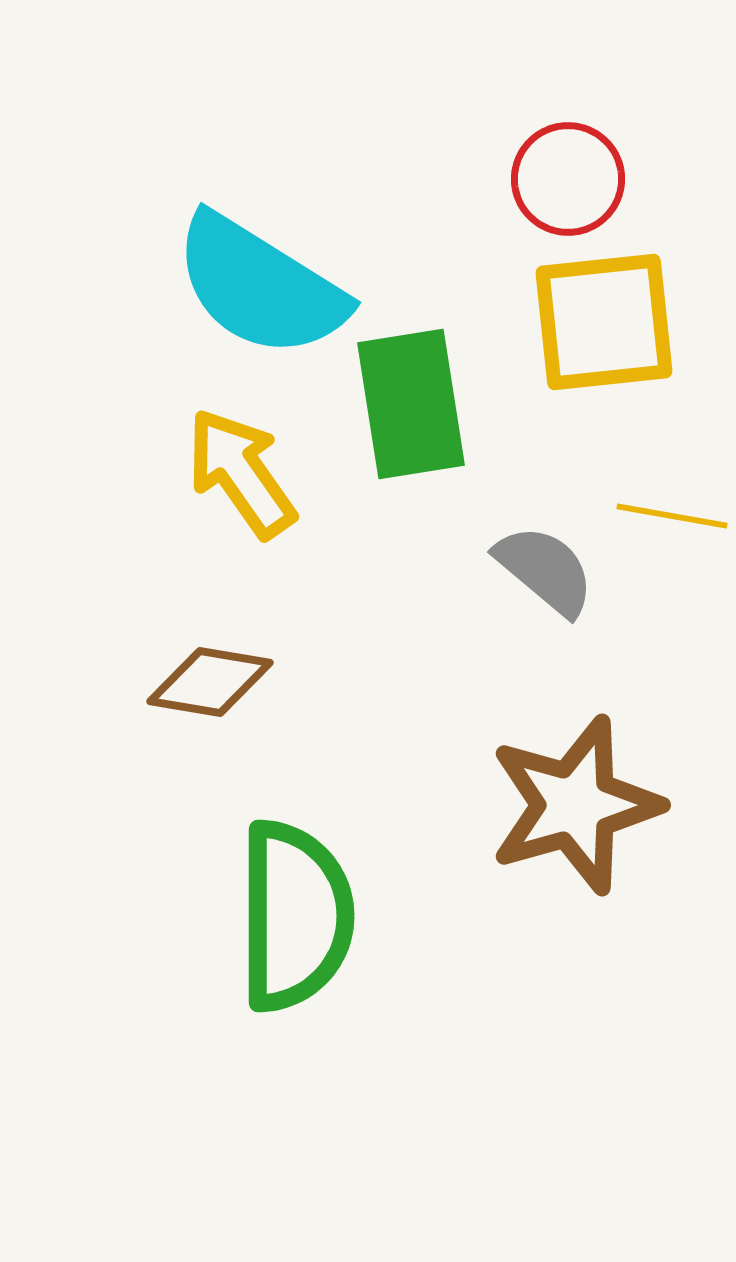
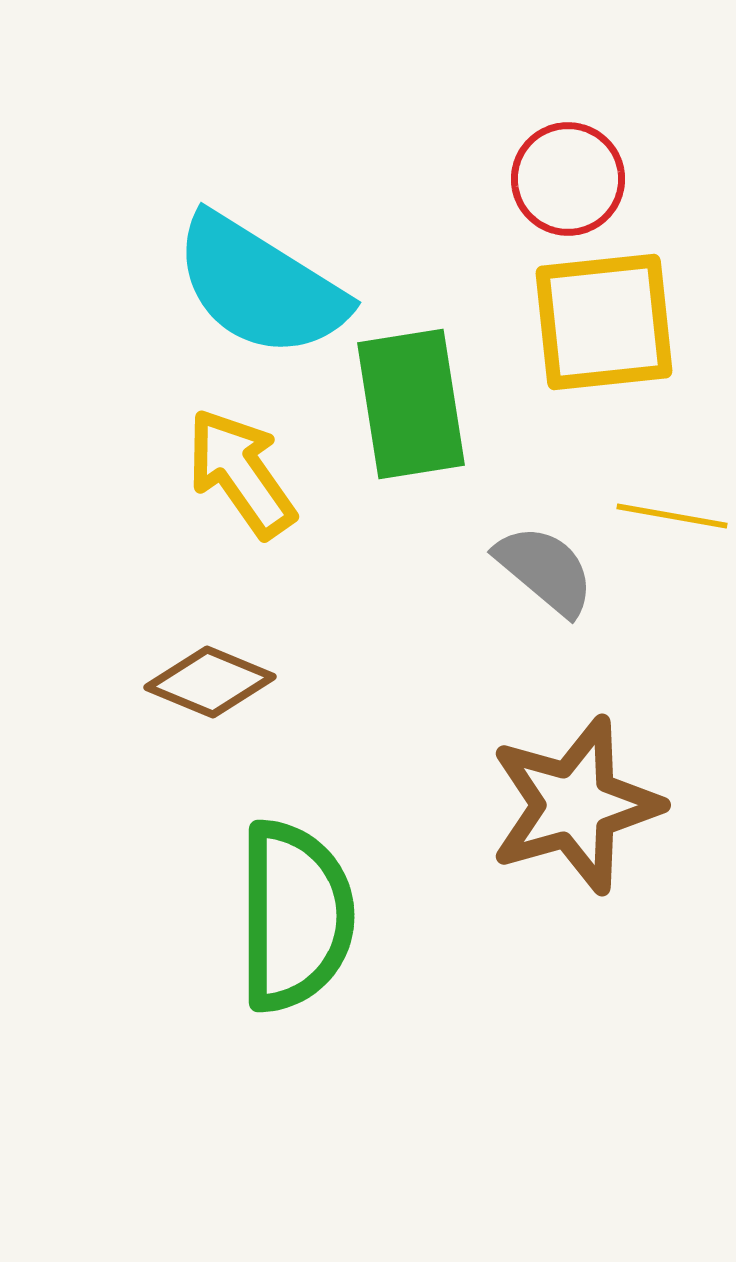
brown diamond: rotated 13 degrees clockwise
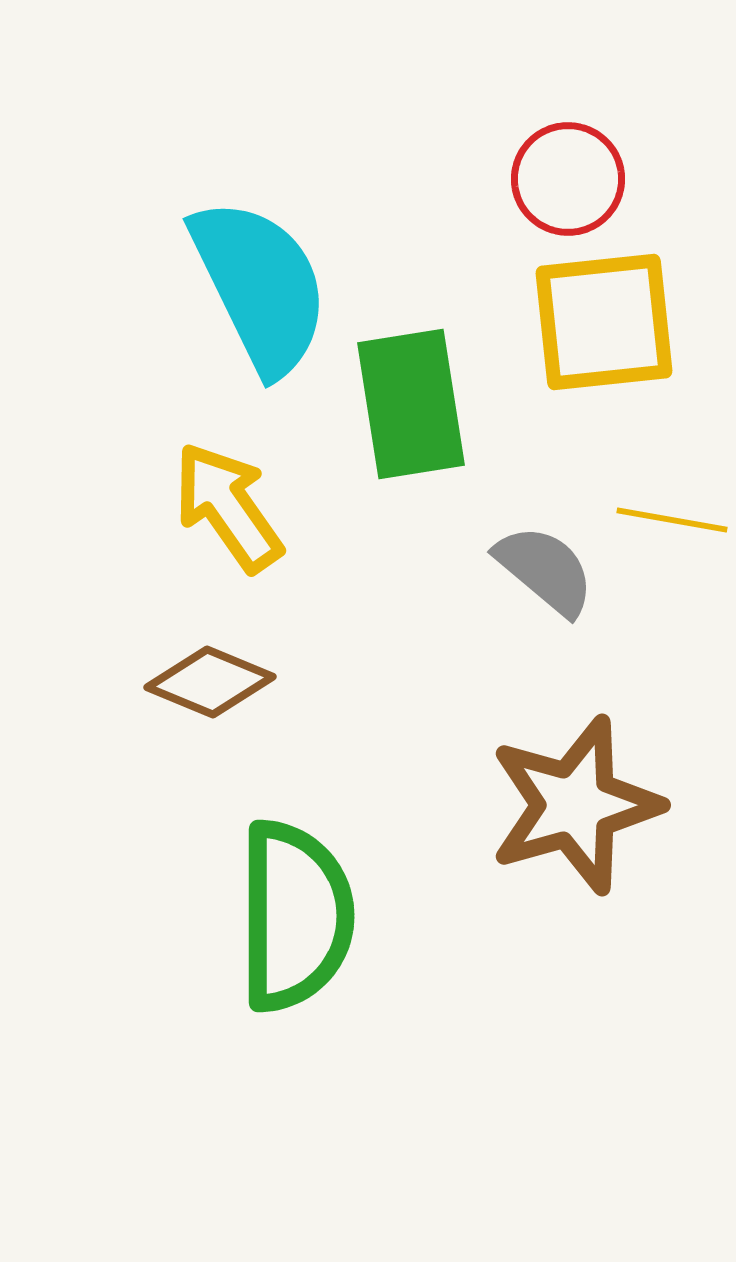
cyan semicircle: rotated 148 degrees counterclockwise
yellow arrow: moved 13 px left, 34 px down
yellow line: moved 4 px down
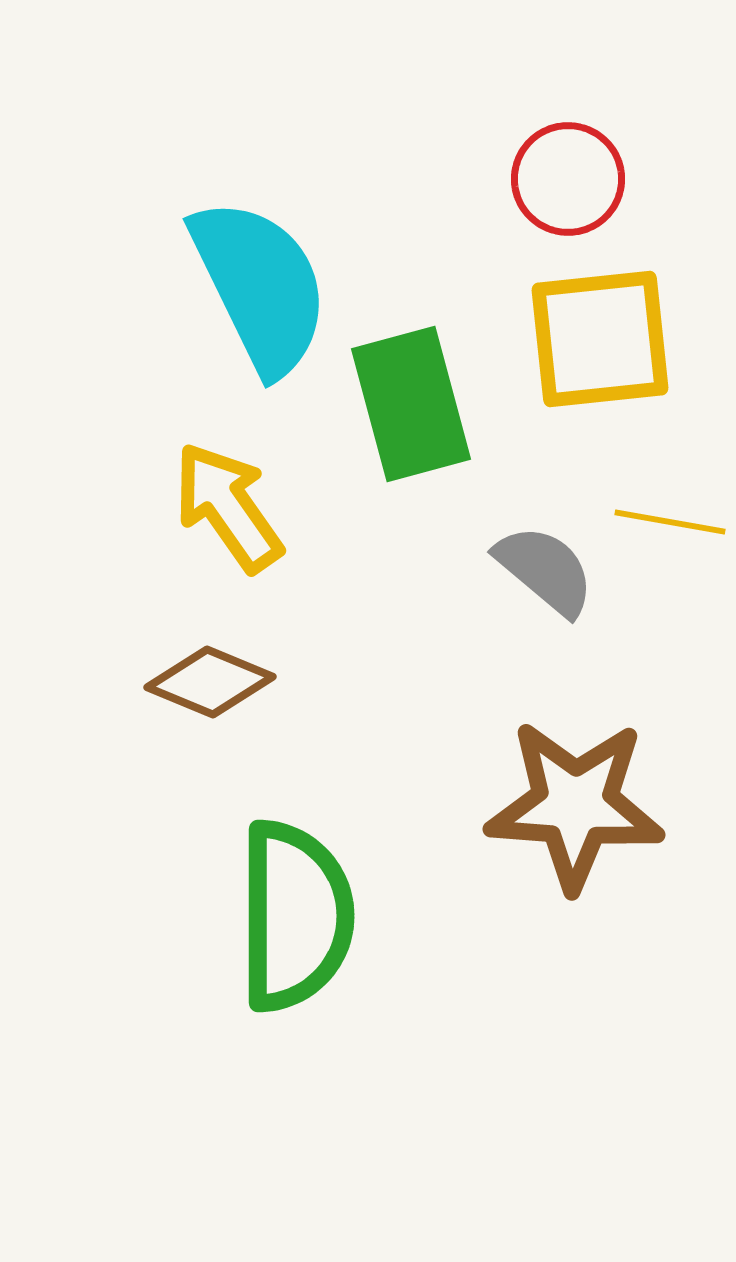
yellow square: moved 4 px left, 17 px down
green rectangle: rotated 6 degrees counterclockwise
yellow line: moved 2 px left, 2 px down
brown star: rotated 20 degrees clockwise
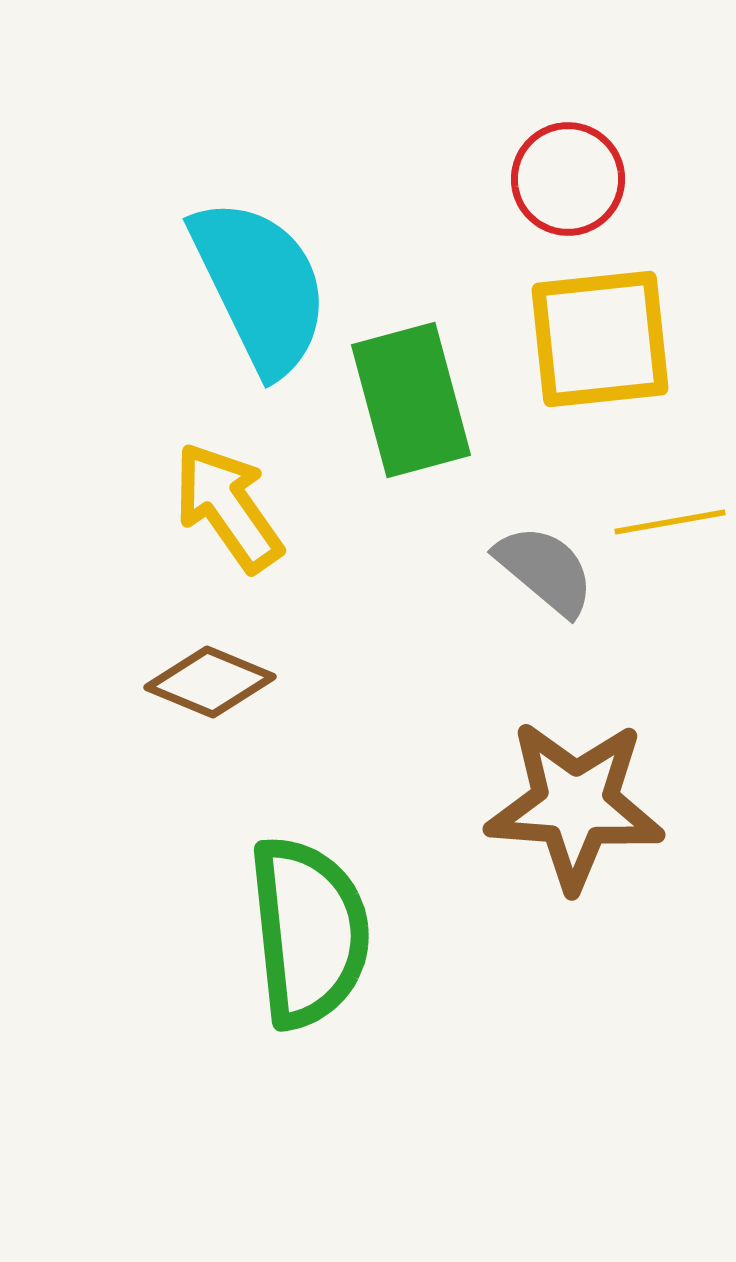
green rectangle: moved 4 px up
yellow line: rotated 20 degrees counterclockwise
green semicircle: moved 14 px right, 16 px down; rotated 6 degrees counterclockwise
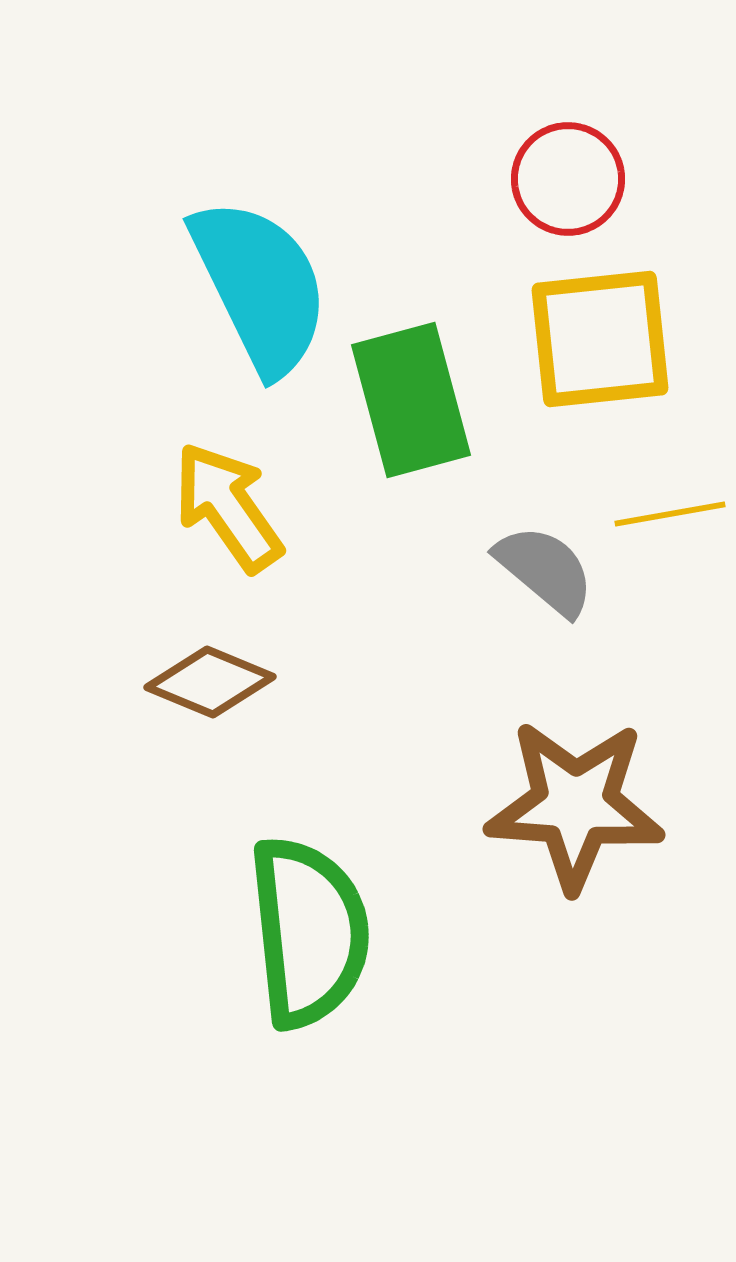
yellow line: moved 8 px up
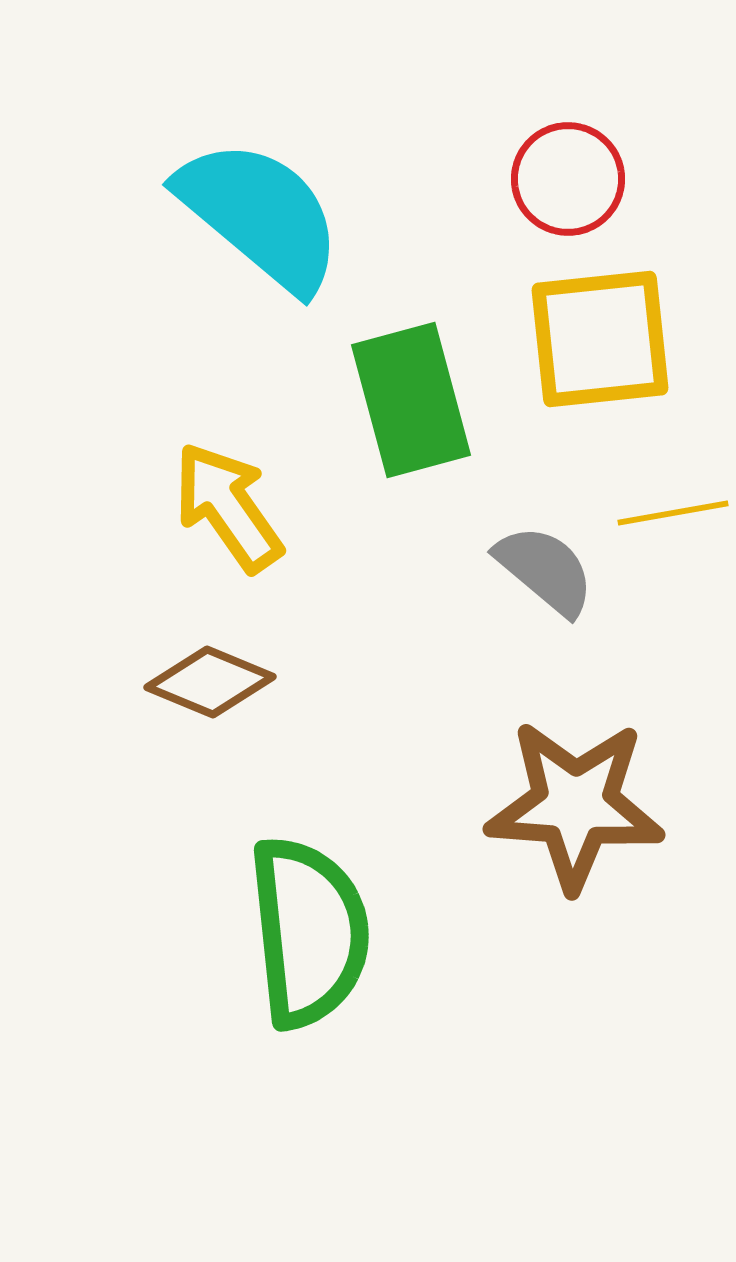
cyan semicircle: moved 71 px up; rotated 24 degrees counterclockwise
yellow line: moved 3 px right, 1 px up
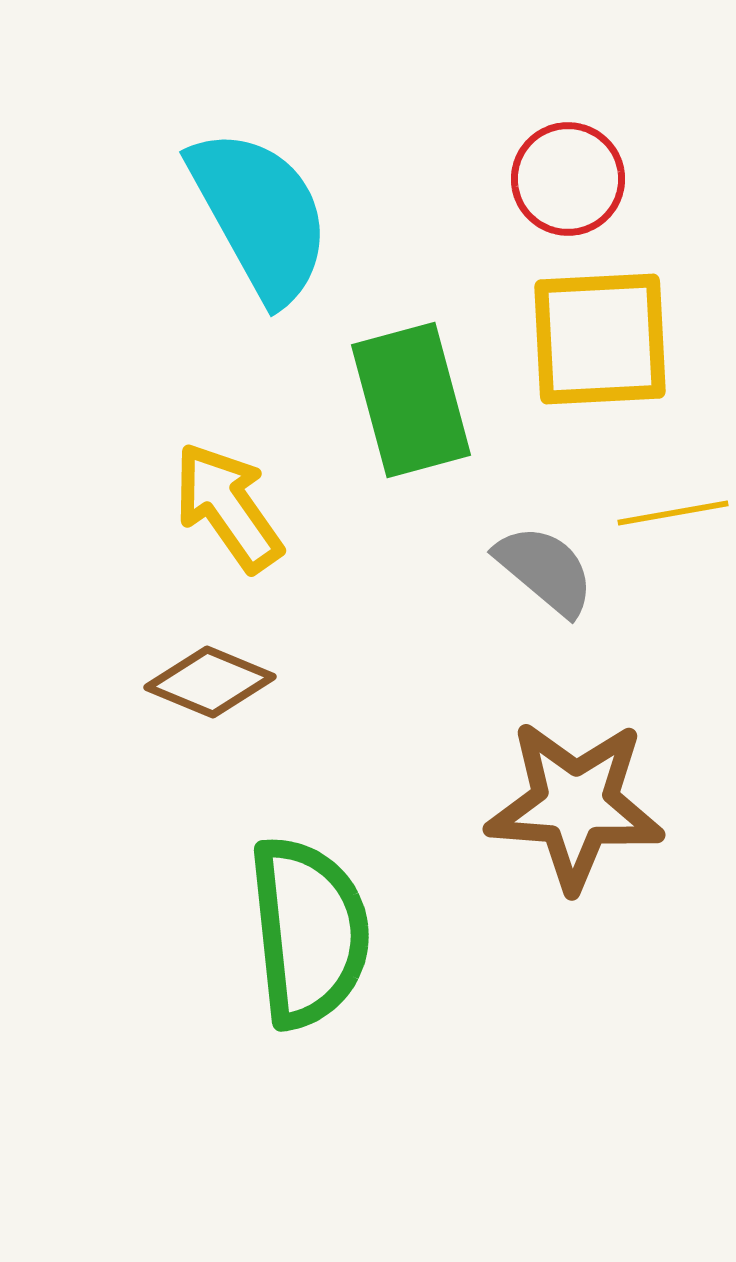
cyan semicircle: rotated 21 degrees clockwise
yellow square: rotated 3 degrees clockwise
